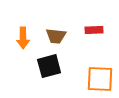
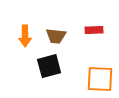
orange arrow: moved 2 px right, 2 px up
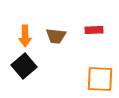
black square: moved 25 px left; rotated 25 degrees counterclockwise
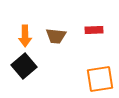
orange square: rotated 12 degrees counterclockwise
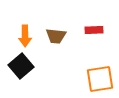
black square: moved 3 px left
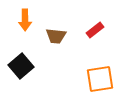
red rectangle: moved 1 px right; rotated 36 degrees counterclockwise
orange arrow: moved 16 px up
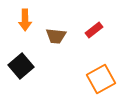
red rectangle: moved 1 px left
orange square: moved 1 px right; rotated 20 degrees counterclockwise
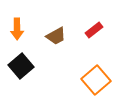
orange arrow: moved 8 px left, 9 px down
brown trapezoid: rotated 35 degrees counterclockwise
orange square: moved 5 px left, 1 px down; rotated 12 degrees counterclockwise
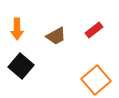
black square: rotated 10 degrees counterclockwise
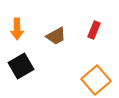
red rectangle: rotated 30 degrees counterclockwise
black square: rotated 20 degrees clockwise
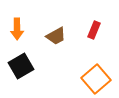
orange square: moved 1 px up
